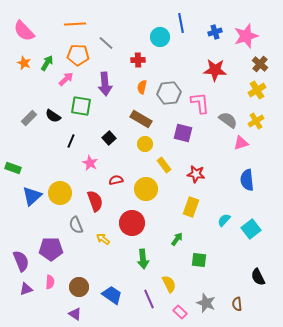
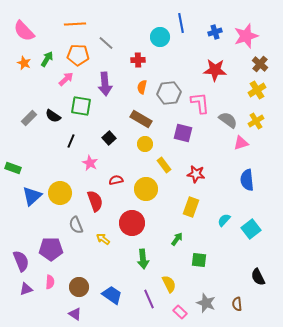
green arrow at (47, 63): moved 4 px up
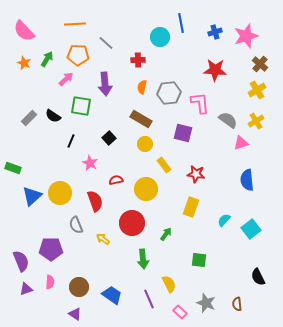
green arrow at (177, 239): moved 11 px left, 5 px up
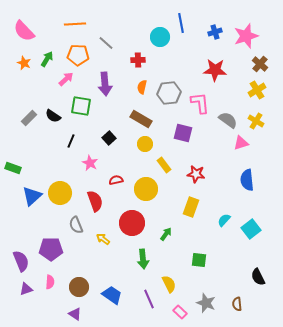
yellow cross at (256, 121): rotated 28 degrees counterclockwise
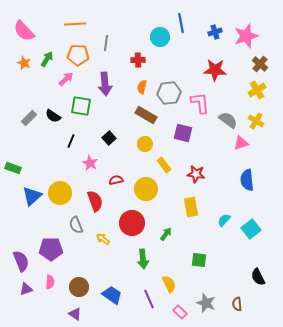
gray line at (106, 43): rotated 56 degrees clockwise
brown rectangle at (141, 119): moved 5 px right, 4 px up
yellow rectangle at (191, 207): rotated 30 degrees counterclockwise
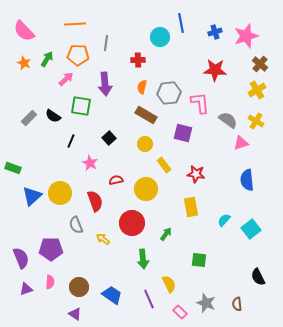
purple semicircle at (21, 261): moved 3 px up
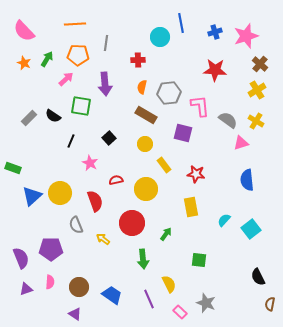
pink L-shape at (200, 103): moved 3 px down
brown semicircle at (237, 304): moved 33 px right; rotated 16 degrees clockwise
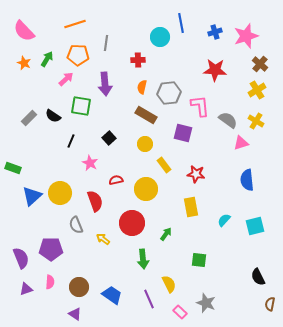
orange line at (75, 24): rotated 15 degrees counterclockwise
cyan square at (251, 229): moved 4 px right, 3 px up; rotated 24 degrees clockwise
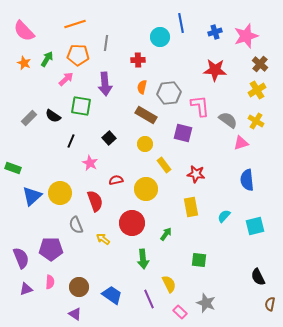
cyan semicircle at (224, 220): moved 4 px up
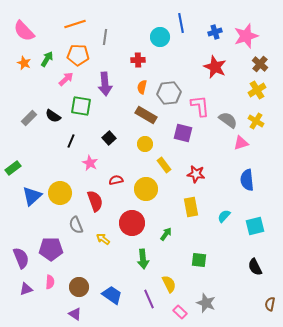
gray line at (106, 43): moved 1 px left, 6 px up
red star at (215, 70): moved 3 px up; rotated 20 degrees clockwise
green rectangle at (13, 168): rotated 56 degrees counterclockwise
black semicircle at (258, 277): moved 3 px left, 10 px up
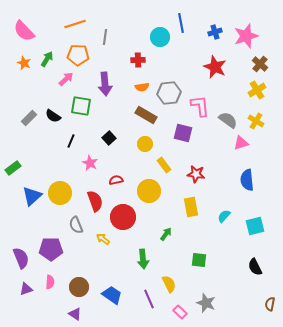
orange semicircle at (142, 87): rotated 112 degrees counterclockwise
yellow circle at (146, 189): moved 3 px right, 2 px down
red circle at (132, 223): moved 9 px left, 6 px up
